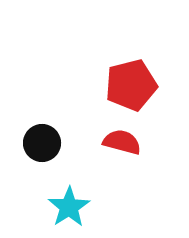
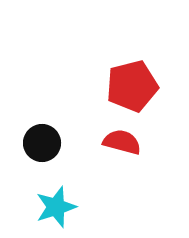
red pentagon: moved 1 px right, 1 px down
cyan star: moved 13 px left; rotated 15 degrees clockwise
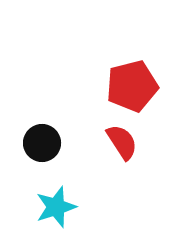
red semicircle: rotated 42 degrees clockwise
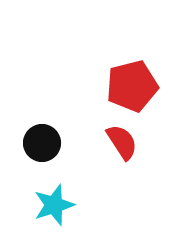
cyan star: moved 2 px left, 2 px up
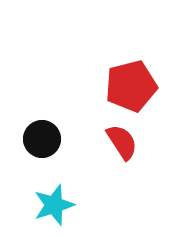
red pentagon: moved 1 px left
black circle: moved 4 px up
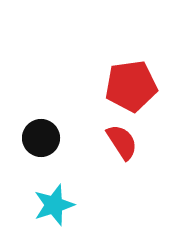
red pentagon: rotated 6 degrees clockwise
black circle: moved 1 px left, 1 px up
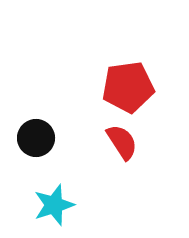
red pentagon: moved 3 px left, 1 px down
black circle: moved 5 px left
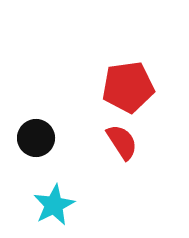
cyan star: rotated 9 degrees counterclockwise
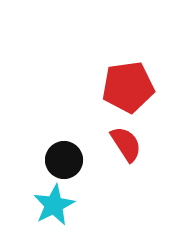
black circle: moved 28 px right, 22 px down
red semicircle: moved 4 px right, 2 px down
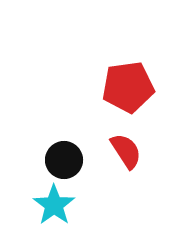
red semicircle: moved 7 px down
cyan star: rotated 9 degrees counterclockwise
